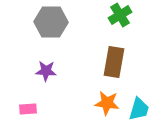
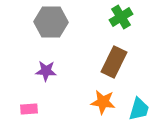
green cross: moved 1 px right, 2 px down
brown rectangle: rotated 16 degrees clockwise
orange star: moved 4 px left, 1 px up
pink rectangle: moved 1 px right
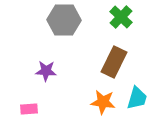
green cross: rotated 15 degrees counterclockwise
gray hexagon: moved 13 px right, 2 px up
cyan trapezoid: moved 2 px left, 11 px up
